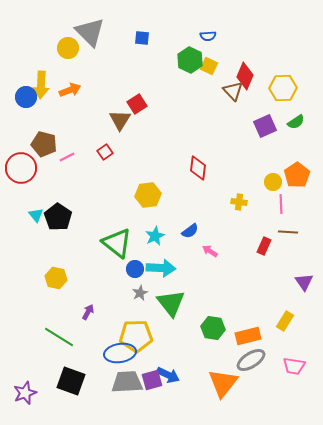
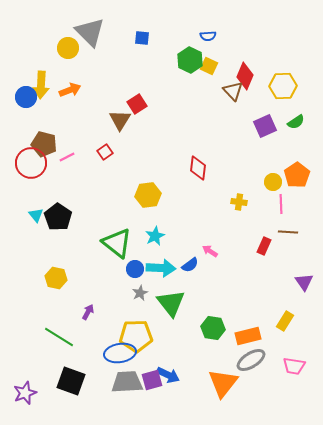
yellow hexagon at (283, 88): moved 2 px up
red circle at (21, 168): moved 10 px right, 5 px up
blue semicircle at (190, 231): moved 34 px down
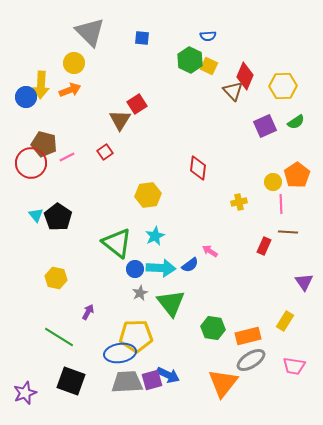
yellow circle at (68, 48): moved 6 px right, 15 px down
yellow cross at (239, 202): rotated 21 degrees counterclockwise
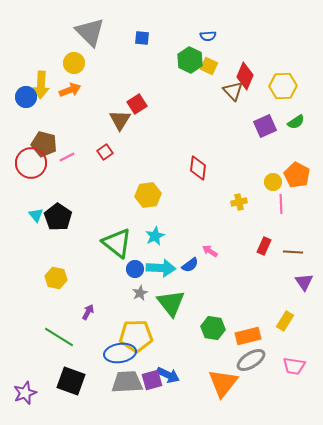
orange pentagon at (297, 175): rotated 10 degrees counterclockwise
brown line at (288, 232): moved 5 px right, 20 px down
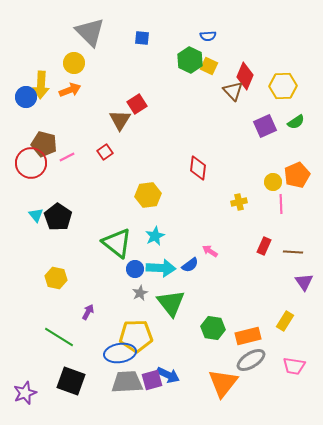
orange pentagon at (297, 175): rotated 20 degrees clockwise
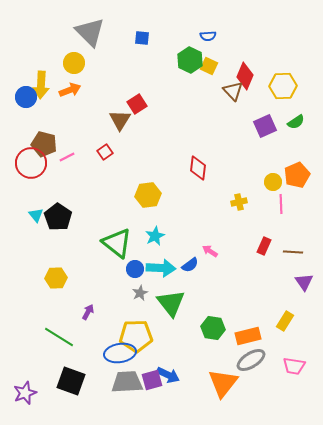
yellow hexagon at (56, 278): rotated 15 degrees counterclockwise
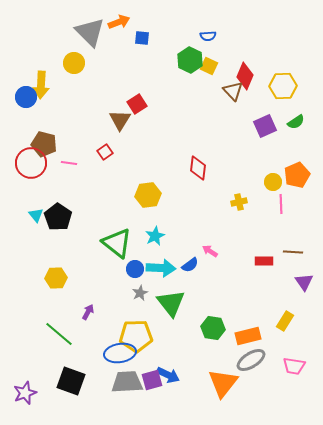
orange arrow at (70, 90): moved 49 px right, 68 px up
pink line at (67, 157): moved 2 px right, 6 px down; rotated 35 degrees clockwise
red rectangle at (264, 246): moved 15 px down; rotated 66 degrees clockwise
green line at (59, 337): moved 3 px up; rotated 8 degrees clockwise
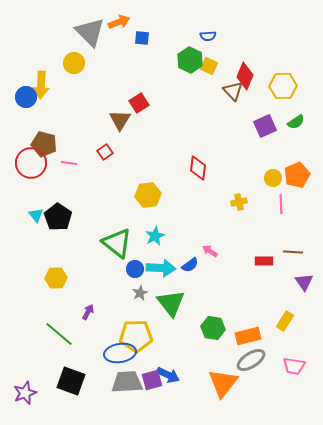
red square at (137, 104): moved 2 px right, 1 px up
yellow circle at (273, 182): moved 4 px up
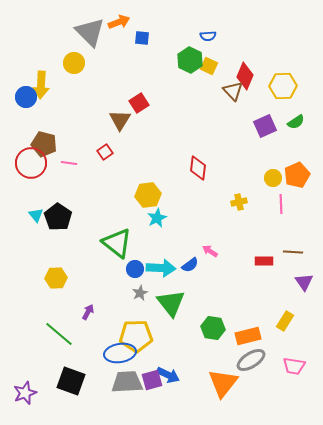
cyan star at (155, 236): moved 2 px right, 18 px up
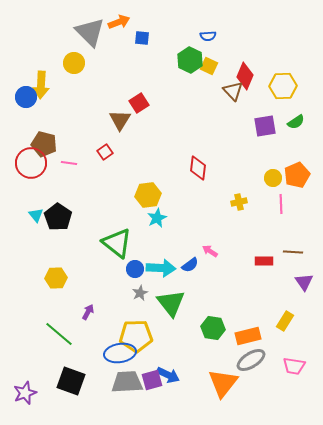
purple square at (265, 126): rotated 15 degrees clockwise
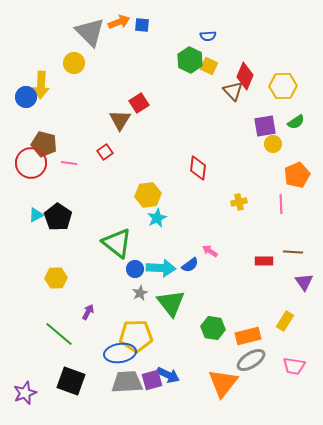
blue square at (142, 38): moved 13 px up
yellow circle at (273, 178): moved 34 px up
cyan triangle at (36, 215): rotated 42 degrees clockwise
